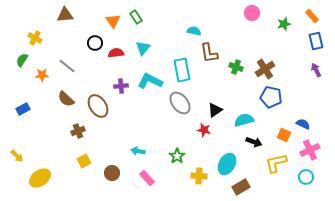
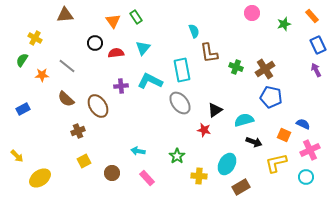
cyan semicircle at (194, 31): rotated 56 degrees clockwise
blue rectangle at (316, 41): moved 2 px right, 4 px down; rotated 12 degrees counterclockwise
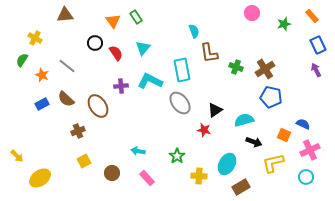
red semicircle at (116, 53): rotated 63 degrees clockwise
orange star at (42, 75): rotated 24 degrees clockwise
blue rectangle at (23, 109): moved 19 px right, 5 px up
yellow L-shape at (276, 163): moved 3 px left
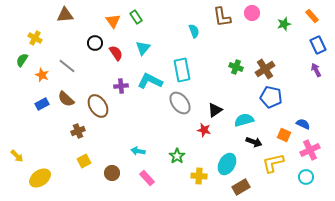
brown L-shape at (209, 53): moved 13 px right, 36 px up
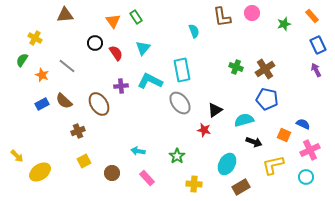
blue pentagon at (271, 97): moved 4 px left, 2 px down
brown semicircle at (66, 99): moved 2 px left, 2 px down
brown ellipse at (98, 106): moved 1 px right, 2 px up
yellow L-shape at (273, 163): moved 2 px down
yellow cross at (199, 176): moved 5 px left, 8 px down
yellow ellipse at (40, 178): moved 6 px up
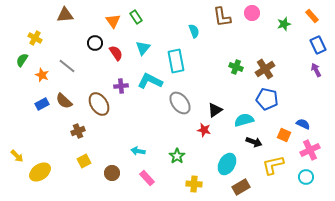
cyan rectangle at (182, 70): moved 6 px left, 9 px up
